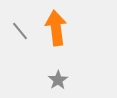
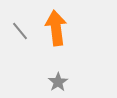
gray star: moved 2 px down
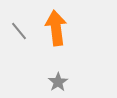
gray line: moved 1 px left
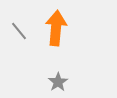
orange arrow: rotated 12 degrees clockwise
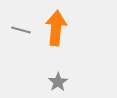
gray line: moved 2 px right, 1 px up; rotated 36 degrees counterclockwise
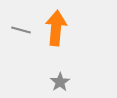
gray star: moved 2 px right
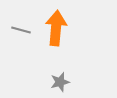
gray star: rotated 18 degrees clockwise
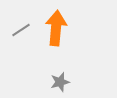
gray line: rotated 48 degrees counterclockwise
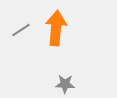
gray star: moved 5 px right, 2 px down; rotated 18 degrees clockwise
